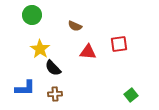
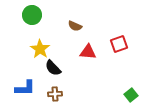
red square: rotated 12 degrees counterclockwise
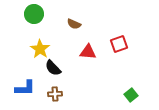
green circle: moved 2 px right, 1 px up
brown semicircle: moved 1 px left, 2 px up
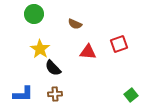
brown semicircle: moved 1 px right
blue L-shape: moved 2 px left, 6 px down
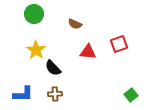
yellow star: moved 4 px left, 1 px down
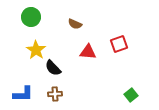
green circle: moved 3 px left, 3 px down
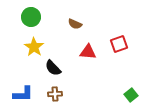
yellow star: moved 2 px left, 3 px up
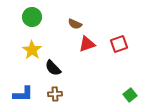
green circle: moved 1 px right
yellow star: moved 2 px left, 3 px down
red triangle: moved 1 px left, 8 px up; rotated 24 degrees counterclockwise
green square: moved 1 px left
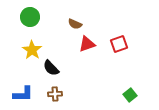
green circle: moved 2 px left
black semicircle: moved 2 px left
